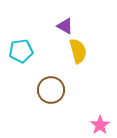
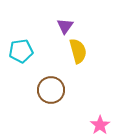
purple triangle: rotated 36 degrees clockwise
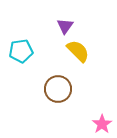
yellow semicircle: rotated 30 degrees counterclockwise
brown circle: moved 7 px right, 1 px up
pink star: moved 2 px right, 1 px up
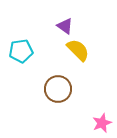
purple triangle: rotated 30 degrees counterclockwise
yellow semicircle: moved 1 px up
pink star: moved 1 px up; rotated 12 degrees clockwise
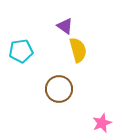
yellow semicircle: rotated 30 degrees clockwise
brown circle: moved 1 px right
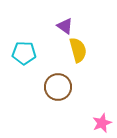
cyan pentagon: moved 3 px right, 2 px down; rotated 10 degrees clockwise
brown circle: moved 1 px left, 2 px up
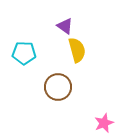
yellow semicircle: moved 1 px left
pink star: moved 2 px right
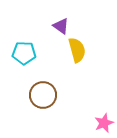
purple triangle: moved 4 px left
brown circle: moved 15 px left, 8 px down
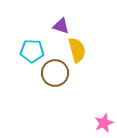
purple triangle: rotated 18 degrees counterclockwise
cyan pentagon: moved 8 px right, 2 px up
brown circle: moved 12 px right, 22 px up
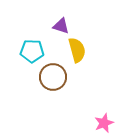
brown circle: moved 2 px left, 4 px down
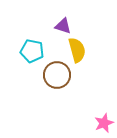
purple triangle: moved 2 px right
cyan pentagon: rotated 10 degrees clockwise
brown circle: moved 4 px right, 2 px up
